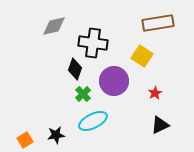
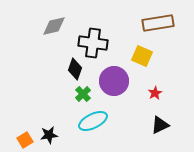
yellow square: rotated 10 degrees counterclockwise
black star: moved 7 px left
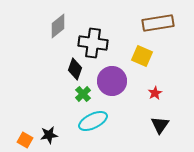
gray diamond: moved 4 px right; rotated 25 degrees counterclockwise
purple circle: moved 2 px left
black triangle: rotated 30 degrees counterclockwise
orange square: rotated 28 degrees counterclockwise
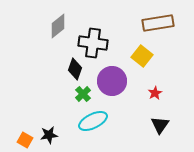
yellow square: rotated 15 degrees clockwise
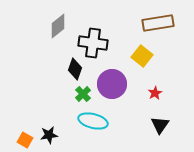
purple circle: moved 3 px down
cyan ellipse: rotated 40 degrees clockwise
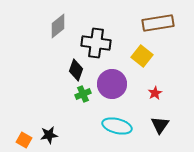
black cross: moved 3 px right
black diamond: moved 1 px right, 1 px down
green cross: rotated 21 degrees clockwise
cyan ellipse: moved 24 px right, 5 px down
orange square: moved 1 px left
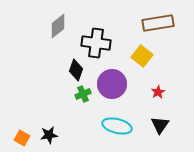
red star: moved 3 px right, 1 px up
orange square: moved 2 px left, 2 px up
